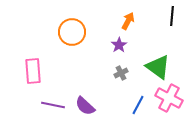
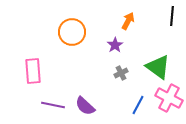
purple star: moved 4 px left
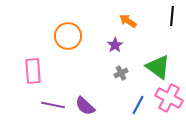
orange arrow: rotated 84 degrees counterclockwise
orange circle: moved 4 px left, 4 px down
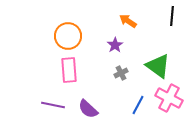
green triangle: moved 1 px up
pink rectangle: moved 36 px right, 1 px up
purple semicircle: moved 3 px right, 3 px down
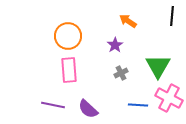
green triangle: rotated 24 degrees clockwise
blue line: rotated 66 degrees clockwise
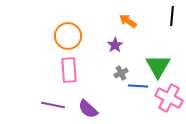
blue line: moved 19 px up
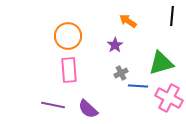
green triangle: moved 3 px right, 3 px up; rotated 44 degrees clockwise
